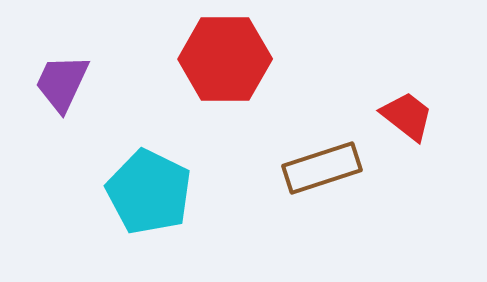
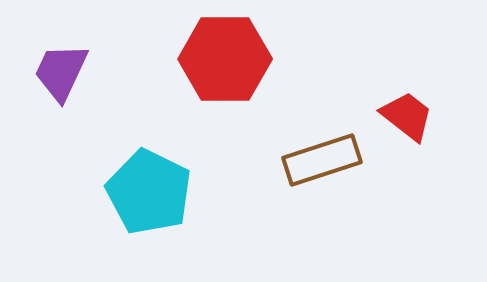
purple trapezoid: moved 1 px left, 11 px up
brown rectangle: moved 8 px up
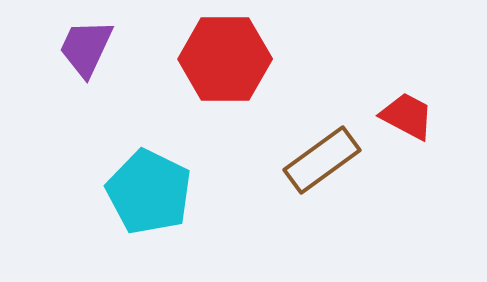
purple trapezoid: moved 25 px right, 24 px up
red trapezoid: rotated 10 degrees counterclockwise
brown rectangle: rotated 18 degrees counterclockwise
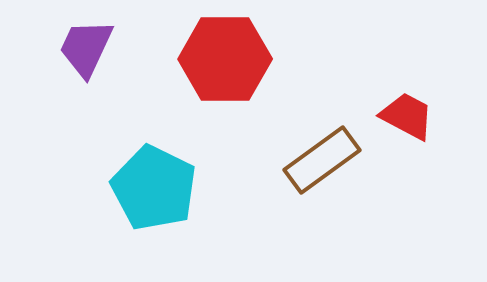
cyan pentagon: moved 5 px right, 4 px up
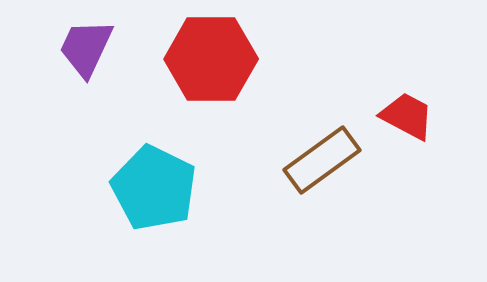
red hexagon: moved 14 px left
